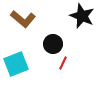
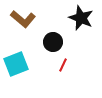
black star: moved 1 px left, 2 px down
black circle: moved 2 px up
red line: moved 2 px down
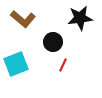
black star: moved 1 px left; rotated 30 degrees counterclockwise
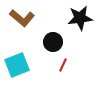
brown L-shape: moved 1 px left, 1 px up
cyan square: moved 1 px right, 1 px down
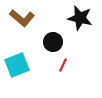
black star: rotated 20 degrees clockwise
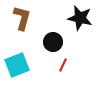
brown L-shape: rotated 115 degrees counterclockwise
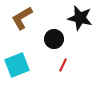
brown L-shape: rotated 135 degrees counterclockwise
black circle: moved 1 px right, 3 px up
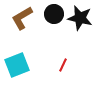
black circle: moved 25 px up
